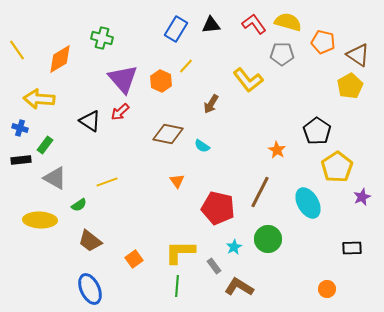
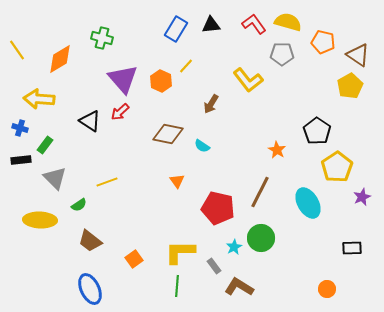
gray triangle at (55, 178): rotated 15 degrees clockwise
green circle at (268, 239): moved 7 px left, 1 px up
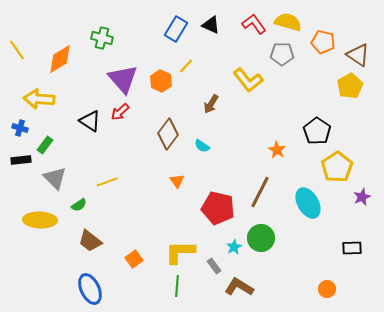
black triangle at (211, 25): rotated 30 degrees clockwise
brown diamond at (168, 134): rotated 64 degrees counterclockwise
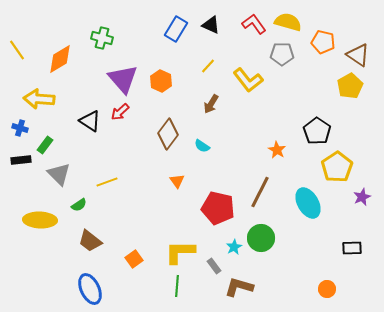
yellow line at (186, 66): moved 22 px right
gray triangle at (55, 178): moved 4 px right, 4 px up
brown L-shape at (239, 287): rotated 16 degrees counterclockwise
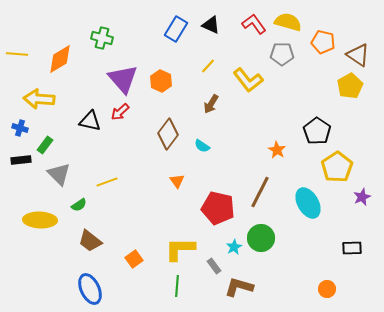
yellow line at (17, 50): moved 4 px down; rotated 50 degrees counterclockwise
black triangle at (90, 121): rotated 20 degrees counterclockwise
yellow L-shape at (180, 252): moved 3 px up
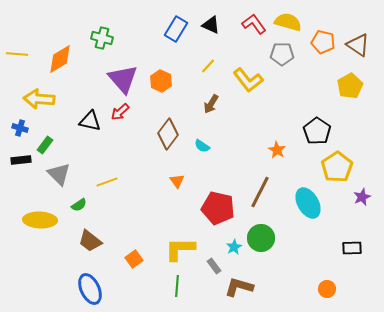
brown triangle at (358, 55): moved 10 px up
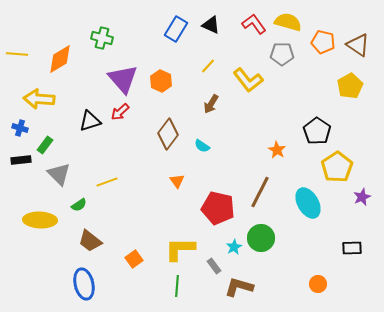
black triangle at (90, 121): rotated 30 degrees counterclockwise
blue ellipse at (90, 289): moved 6 px left, 5 px up; rotated 12 degrees clockwise
orange circle at (327, 289): moved 9 px left, 5 px up
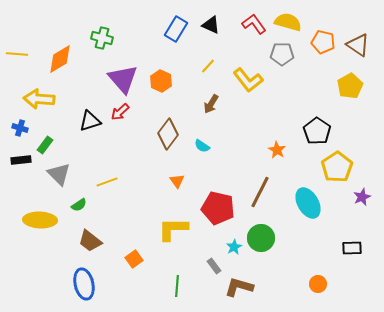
yellow L-shape at (180, 249): moved 7 px left, 20 px up
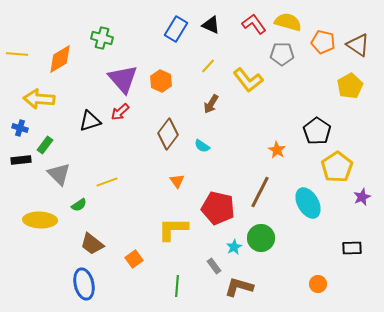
brown trapezoid at (90, 241): moved 2 px right, 3 px down
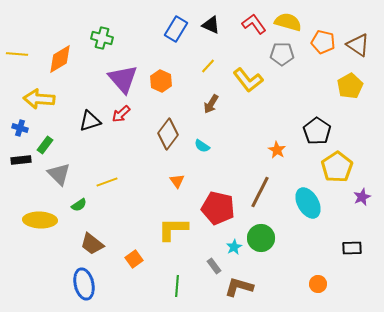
red arrow at (120, 112): moved 1 px right, 2 px down
